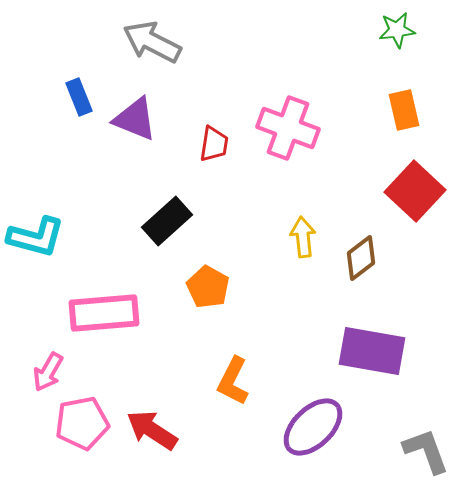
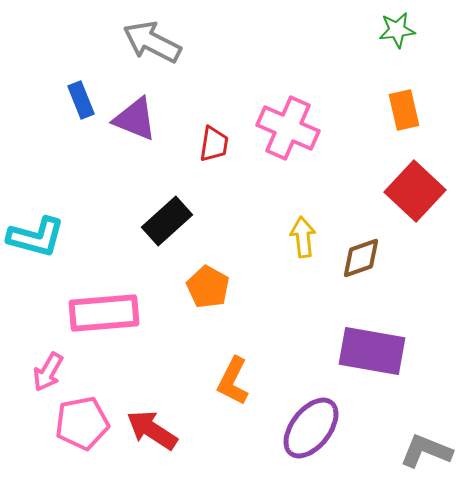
blue rectangle: moved 2 px right, 3 px down
pink cross: rotated 4 degrees clockwise
brown diamond: rotated 18 degrees clockwise
purple ellipse: moved 2 px left, 1 px down; rotated 8 degrees counterclockwise
gray L-shape: rotated 48 degrees counterclockwise
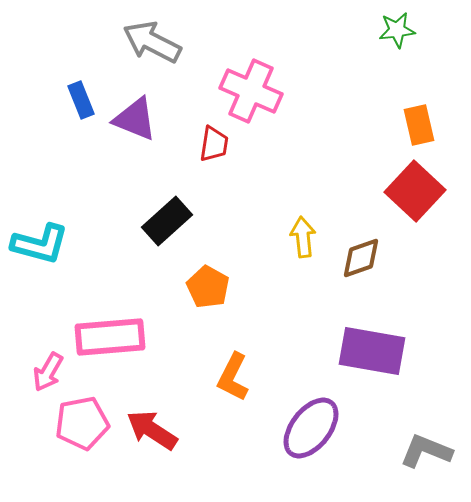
orange rectangle: moved 15 px right, 15 px down
pink cross: moved 37 px left, 37 px up
cyan L-shape: moved 4 px right, 7 px down
pink rectangle: moved 6 px right, 24 px down
orange L-shape: moved 4 px up
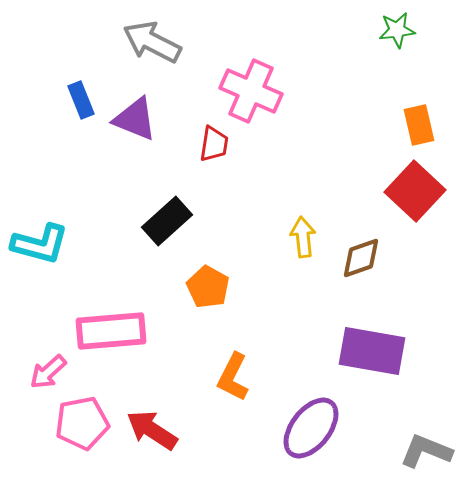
pink rectangle: moved 1 px right, 6 px up
pink arrow: rotated 18 degrees clockwise
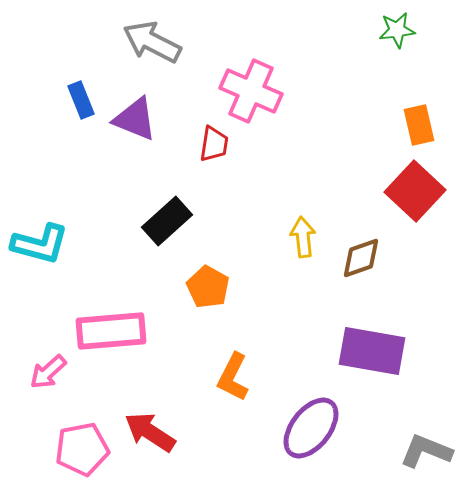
pink pentagon: moved 26 px down
red arrow: moved 2 px left, 2 px down
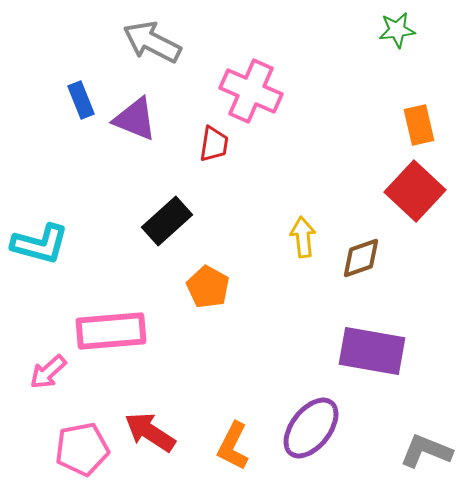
orange L-shape: moved 69 px down
